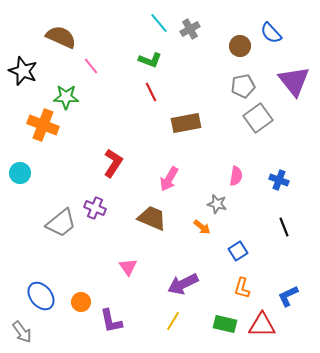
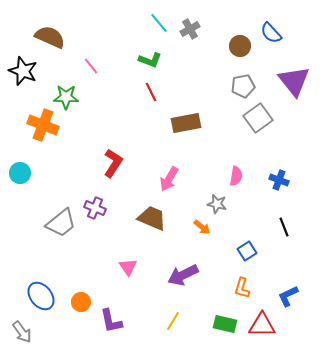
brown semicircle: moved 11 px left
blue square: moved 9 px right
purple arrow: moved 9 px up
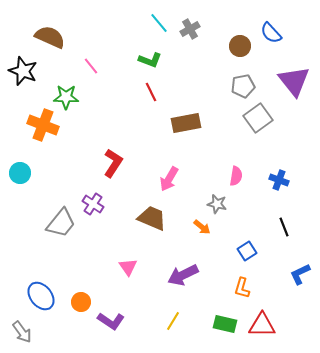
purple cross: moved 2 px left, 4 px up; rotated 10 degrees clockwise
gray trapezoid: rotated 12 degrees counterclockwise
blue L-shape: moved 12 px right, 22 px up
purple L-shape: rotated 44 degrees counterclockwise
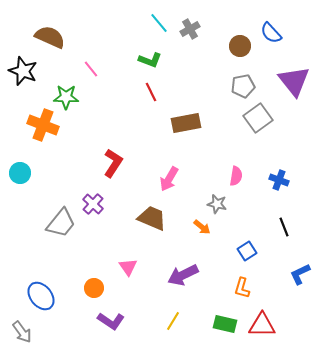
pink line: moved 3 px down
purple cross: rotated 10 degrees clockwise
orange circle: moved 13 px right, 14 px up
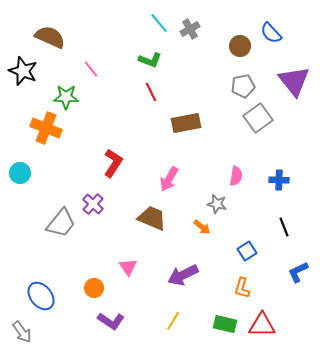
orange cross: moved 3 px right, 3 px down
blue cross: rotated 18 degrees counterclockwise
blue L-shape: moved 2 px left, 2 px up
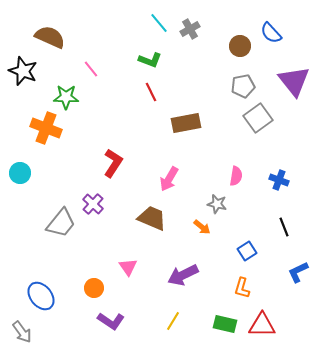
blue cross: rotated 18 degrees clockwise
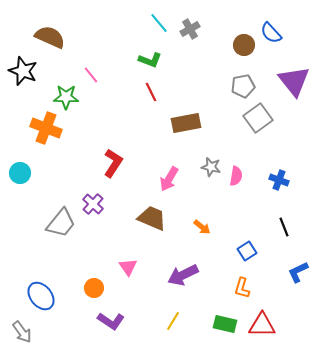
brown circle: moved 4 px right, 1 px up
pink line: moved 6 px down
gray star: moved 6 px left, 37 px up
